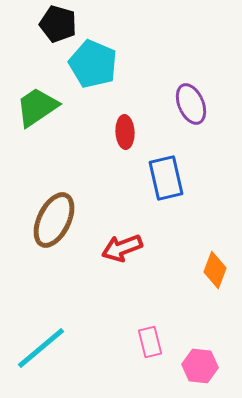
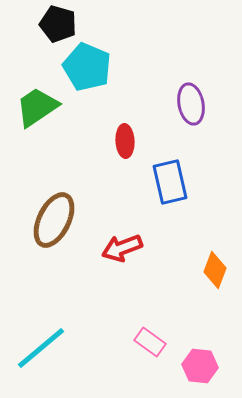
cyan pentagon: moved 6 px left, 3 px down
purple ellipse: rotated 12 degrees clockwise
red ellipse: moved 9 px down
blue rectangle: moved 4 px right, 4 px down
pink rectangle: rotated 40 degrees counterclockwise
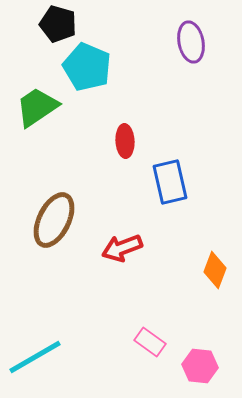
purple ellipse: moved 62 px up
cyan line: moved 6 px left, 9 px down; rotated 10 degrees clockwise
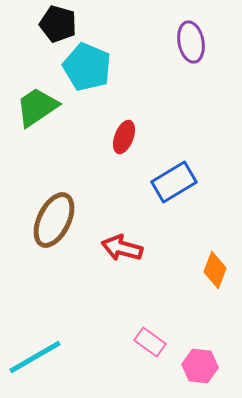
red ellipse: moved 1 px left, 4 px up; rotated 24 degrees clockwise
blue rectangle: moved 4 px right; rotated 72 degrees clockwise
red arrow: rotated 36 degrees clockwise
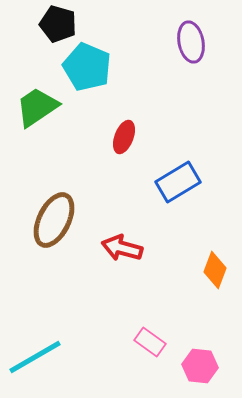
blue rectangle: moved 4 px right
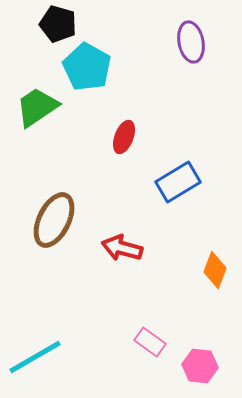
cyan pentagon: rotated 6 degrees clockwise
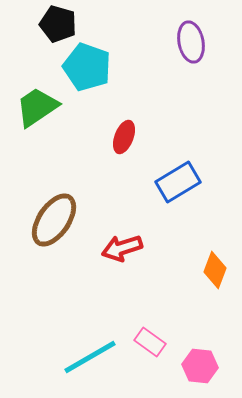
cyan pentagon: rotated 9 degrees counterclockwise
brown ellipse: rotated 8 degrees clockwise
red arrow: rotated 33 degrees counterclockwise
cyan line: moved 55 px right
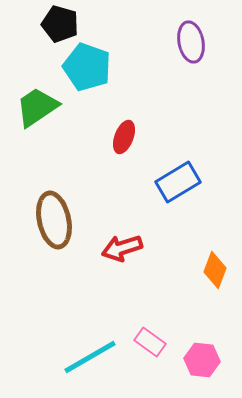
black pentagon: moved 2 px right
brown ellipse: rotated 46 degrees counterclockwise
pink hexagon: moved 2 px right, 6 px up
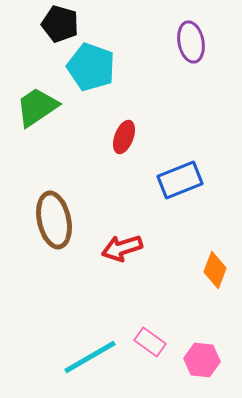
cyan pentagon: moved 4 px right
blue rectangle: moved 2 px right, 2 px up; rotated 9 degrees clockwise
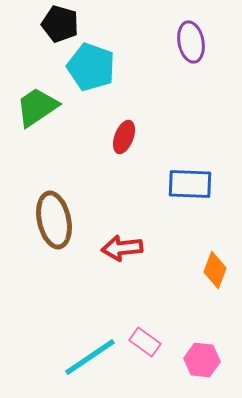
blue rectangle: moved 10 px right, 4 px down; rotated 24 degrees clockwise
red arrow: rotated 12 degrees clockwise
pink rectangle: moved 5 px left
cyan line: rotated 4 degrees counterclockwise
